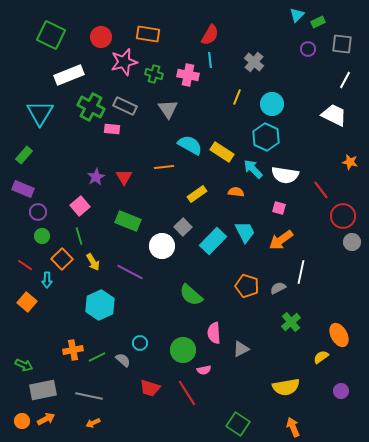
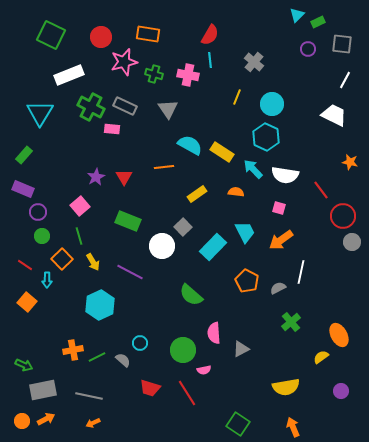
cyan rectangle at (213, 241): moved 6 px down
orange pentagon at (247, 286): moved 5 px up; rotated 10 degrees clockwise
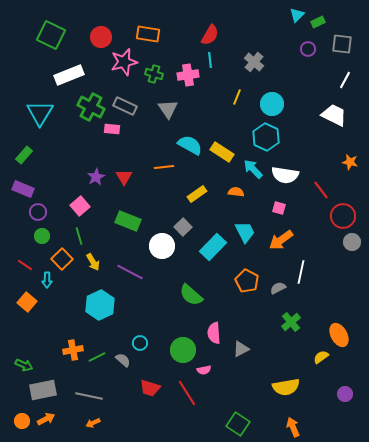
pink cross at (188, 75): rotated 20 degrees counterclockwise
purple circle at (341, 391): moved 4 px right, 3 px down
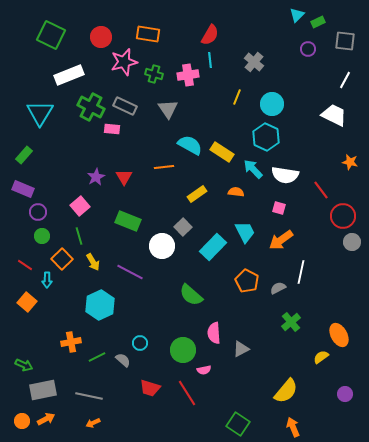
gray square at (342, 44): moved 3 px right, 3 px up
orange cross at (73, 350): moved 2 px left, 8 px up
yellow semicircle at (286, 387): moved 4 px down; rotated 40 degrees counterclockwise
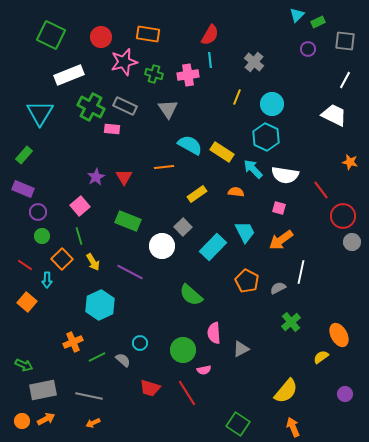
orange cross at (71, 342): moved 2 px right; rotated 12 degrees counterclockwise
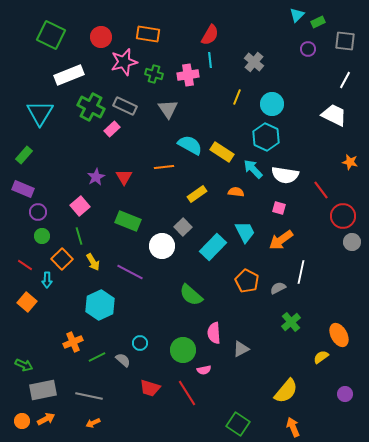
pink rectangle at (112, 129): rotated 49 degrees counterclockwise
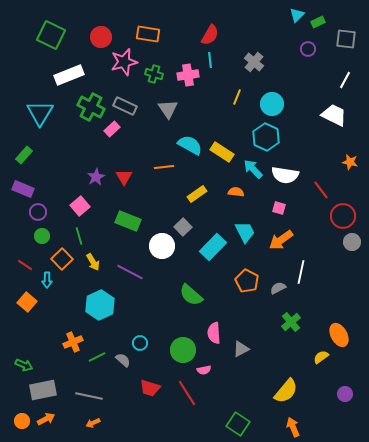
gray square at (345, 41): moved 1 px right, 2 px up
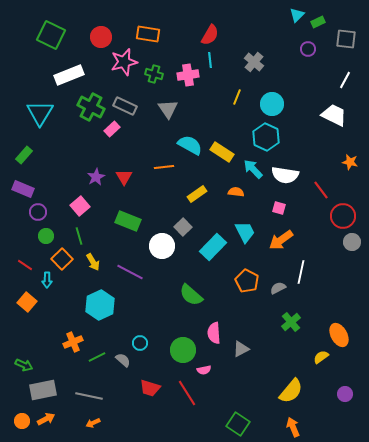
green circle at (42, 236): moved 4 px right
yellow semicircle at (286, 391): moved 5 px right
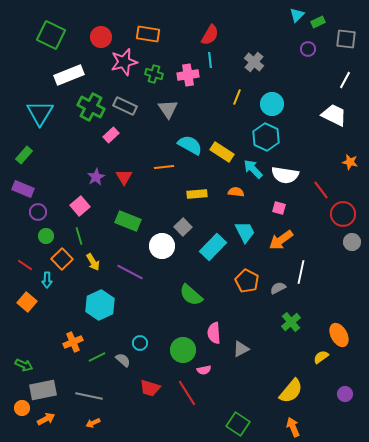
pink rectangle at (112, 129): moved 1 px left, 6 px down
yellow rectangle at (197, 194): rotated 30 degrees clockwise
red circle at (343, 216): moved 2 px up
orange circle at (22, 421): moved 13 px up
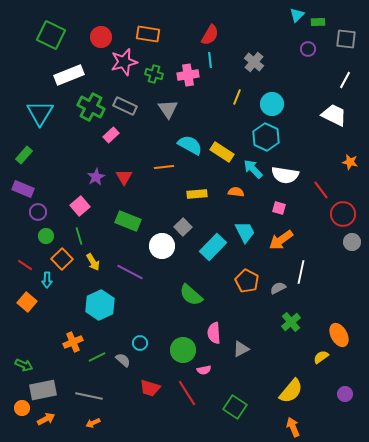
green rectangle at (318, 22): rotated 24 degrees clockwise
green square at (238, 424): moved 3 px left, 17 px up
